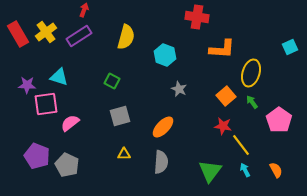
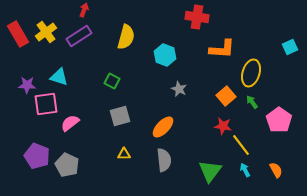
gray semicircle: moved 3 px right, 2 px up; rotated 10 degrees counterclockwise
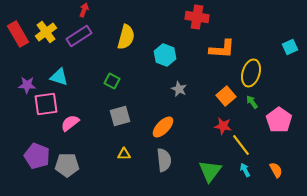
gray pentagon: rotated 25 degrees counterclockwise
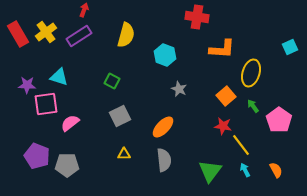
yellow semicircle: moved 2 px up
green arrow: moved 1 px right, 4 px down
gray square: rotated 10 degrees counterclockwise
